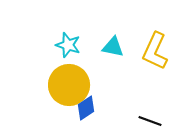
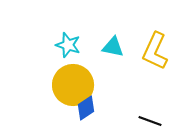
yellow circle: moved 4 px right
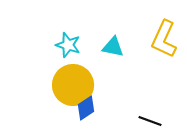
yellow L-shape: moved 9 px right, 12 px up
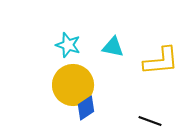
yellow L-shape: moved 3 px left, 22 px down; rotated 120 degrees counterclockwise
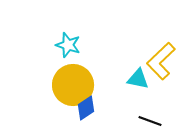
cyan triangle: moved 25 px right, 32 px down
yellow L-shape: rotated 141 degrees clockwise
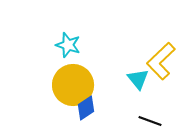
cyan triangle: rotated 40 degrees clockwise
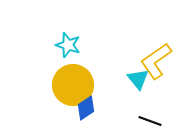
yellow L-shape: moved 5 px left; rotated 9 degrees clockwise
